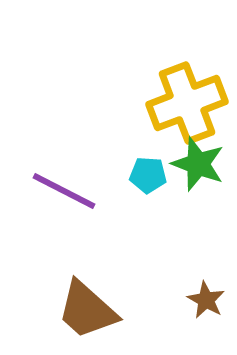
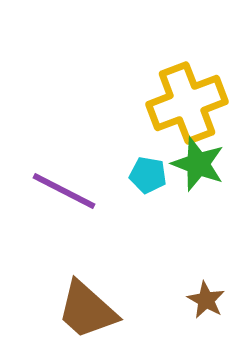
cyan pentagon: rotated 6 degrees clockwise
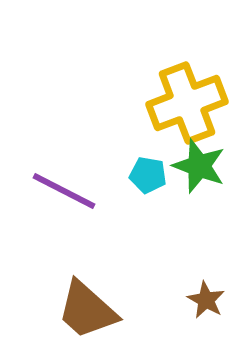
green star: moved 1 px right, 2 px down
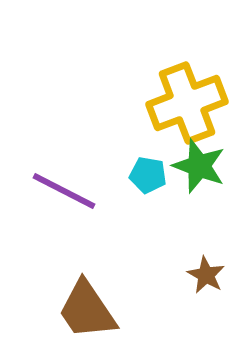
brown star: moved 25 px up
brown trapezoid: rotated 14 degrees clockwise
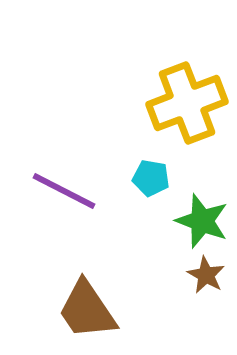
green star: moved 3 px right, 55 px down
cyan pentagon: moved 3 px right, 3 px down
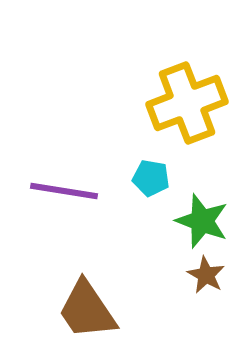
purple line: rotated 18 degrees counterclockwise
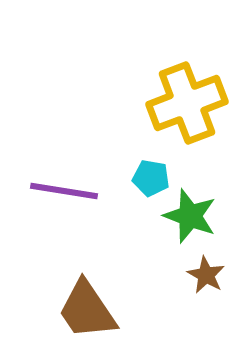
green star: moved 12 px left, 5 px up
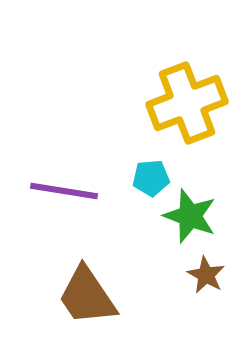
cyan pentagon: rotated 15 degrees counterclockwise
brown trapezoid: moved 14 px up
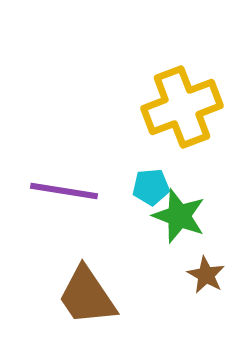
yellow cross: moved 5 px left, 4 px down
cyan pentagon: moved 9 px down
green star: moved 11 px left
